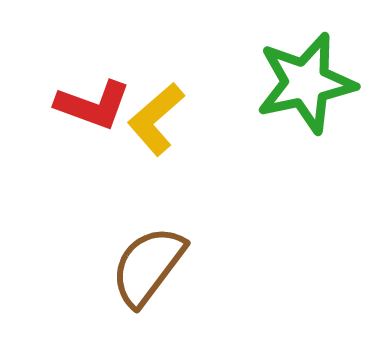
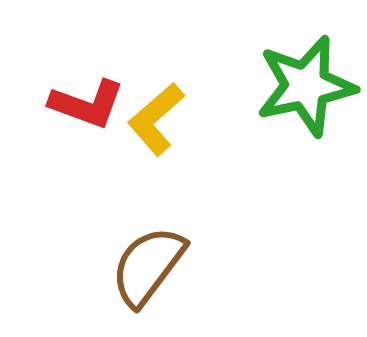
green star: moved 3 px down
red L-shape: moved 6 px left, 1 px up
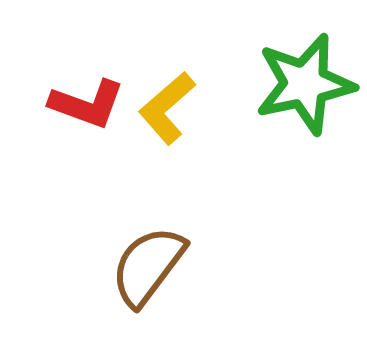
green star: moved 1 px left, 2 px up
yellow L-shape: moved 11 px right, 11 px up
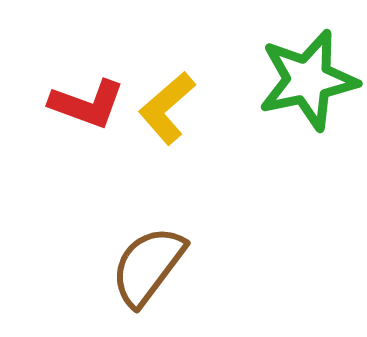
green star: moved 3 px right, 4 px up
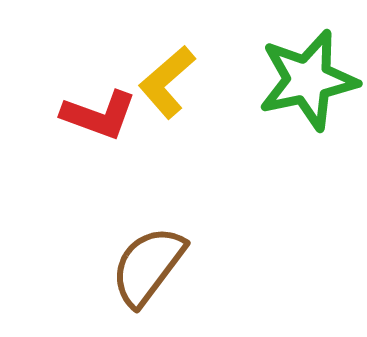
red L-shape: moved 12 px right, 11 px down
yellow L-shape: moved 26 px up
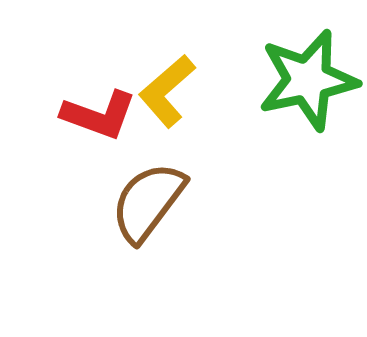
yellow L-shape: moved 9 px down
brown semicircle: moved 64 px up
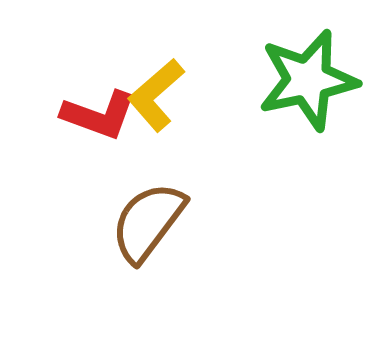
yellow L-shape: moved 11 px left, 4 px down
brown semicircle: moved 20 px down
